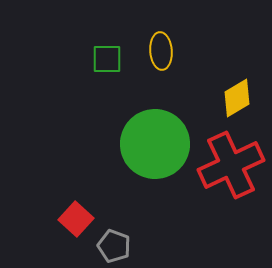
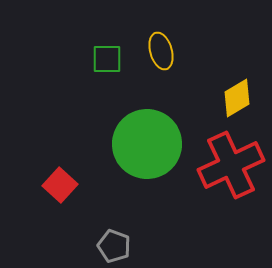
yellow ellipse: rotated 12 degrees counterclockwise
green circle: moved 8 px left
red square: moved 16 px left, 34 px up
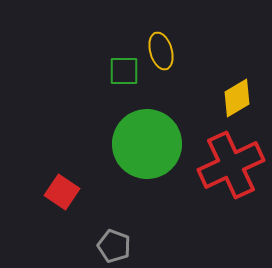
green square: moved 17 px right, 12 px down
red square: moved 2 px right, 7 px down; rotated 8 degrees counterclockwise
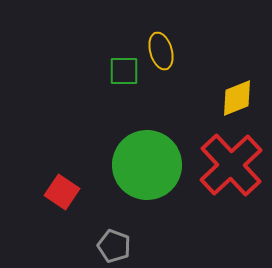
yellow diamond: rotated 9 degrees clockwise
green circle: moved 21 px down
red cross: rotated 18 degrees counterclockwise
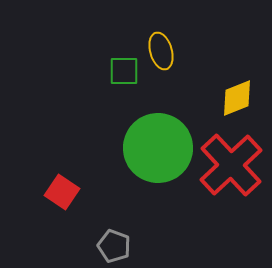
green circle: moved 11 px right, 17 px up
